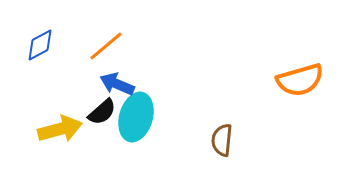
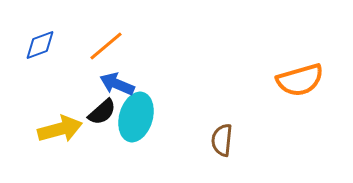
blue diamond: rotated 8 degrees clockwise
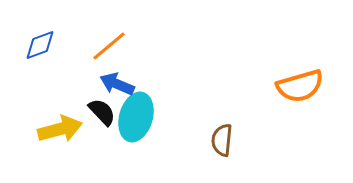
orange line: moved 3 px right
orange semicircle: moved 6 px down
black semicircle: rotated 92 degrees counterclockwise
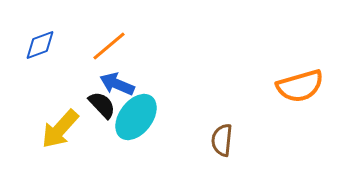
black semicircle: moved 7 px up
cyan ellipse: rotated 21 degrees clockwise
yellow arrow: rotated 147 degrees clockwise
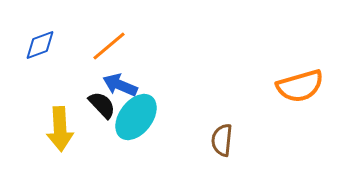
blue arrow: moved 3 px right, 1 px down
yellow arrow: rotated 45 degrees counterclockwise
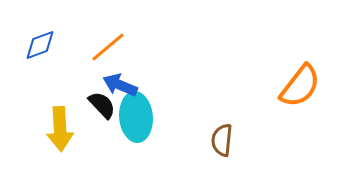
orange line: moved 1 px left, 1 px down
orange semicircle: rotated 36 degrees counterclockwise
cyan ellipse: rotated 42 degrees counterclockwise
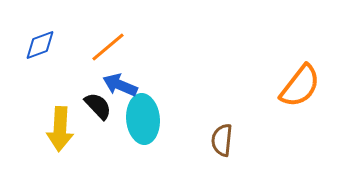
black semicircle: moved 4 px left, 1 px down
cyan ellipse: moved 7 px right, 2 px down
yellow arrow: rotated 6 degrees clockwise
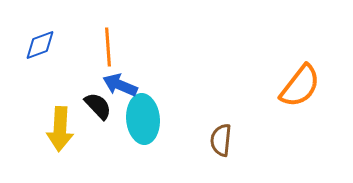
orange line: rotated 54 degrees counterclockwise
brown semicircle: moved 1 px left
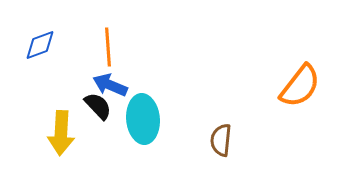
blue arrow: moved 10 px left
yellow arrow: moved 1 px right, 4 px down
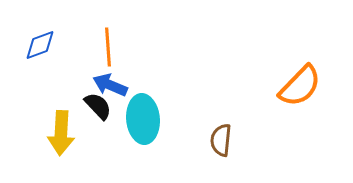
orange semicircle: rotated 6 degrees clockwise
